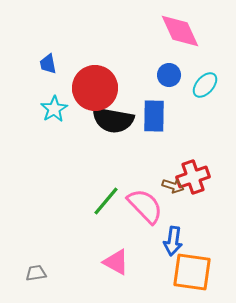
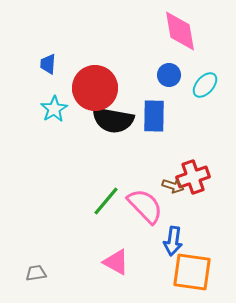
pink diamond: rotated 15 degrees clockwise
blue trapezoid: rotated 15 degrees clockwise
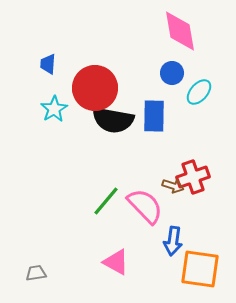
blue circle: moved 3 px right, 2 px up
cyan ellipse: moved 6 px left, 7 px down
orange square: moved 8 px right, 3 px up
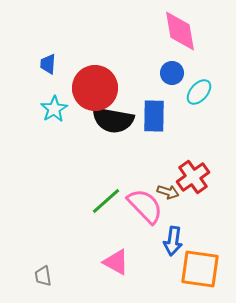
red cross: rotated 16 degrees counterclockwise
brown arrow: moved 5 px left, 6 px down
green line: rotated 8 degrees clockwise
gray trapezoid: moved 7 px right, 3 px down; rotated 90 degrees counterclockwise
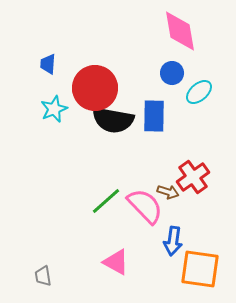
cyan ellipse: rotated 8 degrees clockwise
cyan star: rotated 8 degrees clockwise
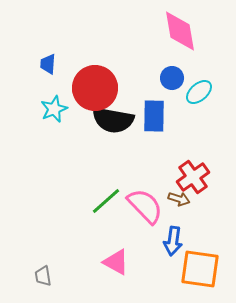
blue circle: moved 5 px down
brown arrow: moved 11 px right, 7 px down
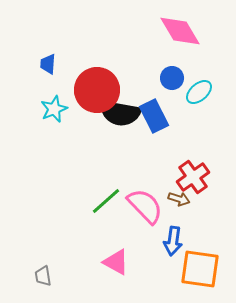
pink diamond: rotated 21 degrees counterclockwise
red circle: moved 2 px right, 2 px down
blue rectangle: rotated 28 degrees counterclockwise
black semicircle: moved 7 px right, 7 px up
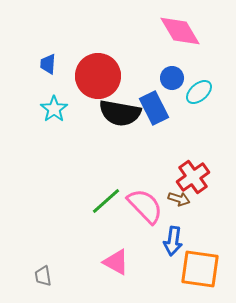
red circle: moved 1 px right, 14 px up
cyan star: rotated 12 degrees counterclockwise
blue rectangle: moved 8 px up
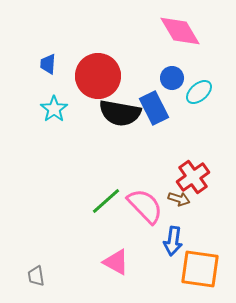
gray trapezoid: moved 7 px left
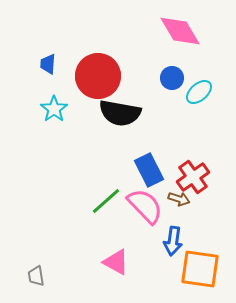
blue rectangle: moved 5 px left, 62 px down
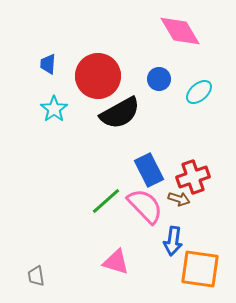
blue circle: moved 13 px left, 1 px down
black semicircle: rotated 39 degrees counterclockwise
red cross: rotated 16 degrees clockwise
pink triangle: rotated 12 degrees counterclockwise
